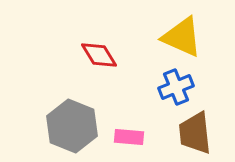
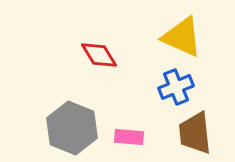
gray hexagon: moved 2 px down
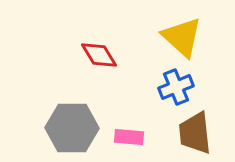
yellow triangle: rotated 18 degrees clockwise
gray hexagon: rotated 21 degrees counterclockwise
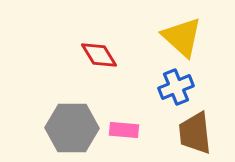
pink rectangle: moved 5 px left, 7 px up
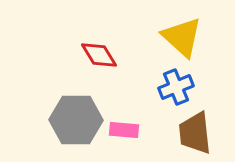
gray hexagon: moved 4 px right, 8 px up
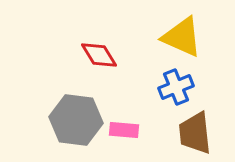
yellow triangle: rotated 18 degrees counterclockwise
gray hexagon: rotated 6 degrees clockwise
